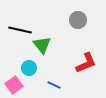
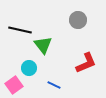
green triangle: moved 1 px right
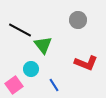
black line: rotated 15 degrees clockwise
red L-shape: rotated 45 degrees clockwise
cyan circle: moved 2 px right, 1 px down
blue line: rotated 32 degrees clockwise
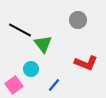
green triangle: moved 1 px up
blue line: rotated 72 degrees clockwise
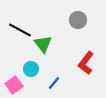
red L-shape: rotated 105 degrees clockwise
blue line: moved 2 px up
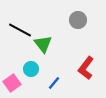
red L-shape: moved 5 px down
pink square: moved 2 px left, 2 px up
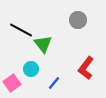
black line: moved 1 px right
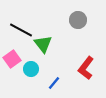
pink square: moved 24 px up
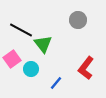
blue line: moved 2 px right
